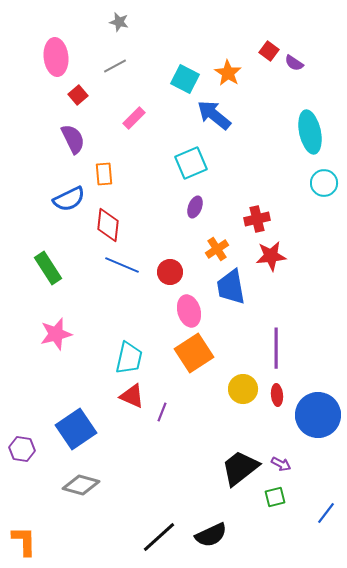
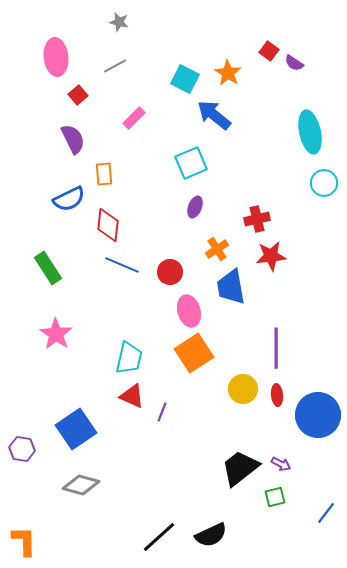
pink star at (56, 334): rotated 24 degrees counterclockwise
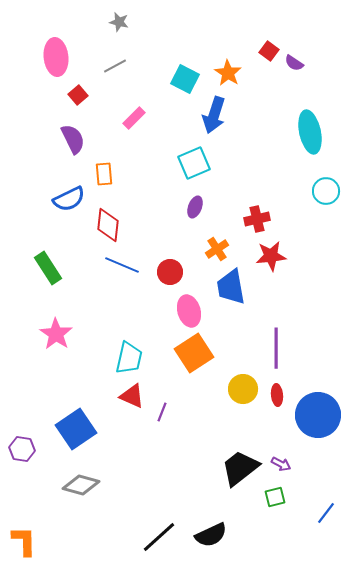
blue arrow at (214, 115): rotated 111 degrees counterclockwise
cyan square at (191, 163): moved 3 px right
cyan circle at (324, 183): moved 2 px right, 8 px down
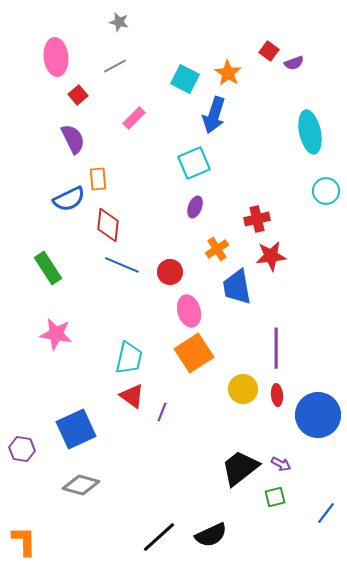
purple semicircle at (294, 63): rotated 54 degrees counterclockwise
orange rectangle at (104, 174): moved 6 px left, 5 px down
blue trapezoid at (231, 287): moved 6 px right
pink star at (56, 334): rotated 24 degrees counterclockwise
red triangle at (132, 396): rotated 12 degrees clockwise
blue square at (76, 429): rotated 9 degrees clockwise
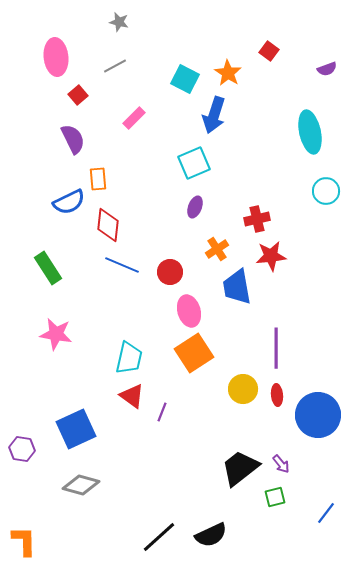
purple semicircle at (294, 63): moved 33 px right, 6 px down
blue semicircle at (69, 199): moved 3 px down
purple arrow at (281, 464): rotated 24 degrees clockwise
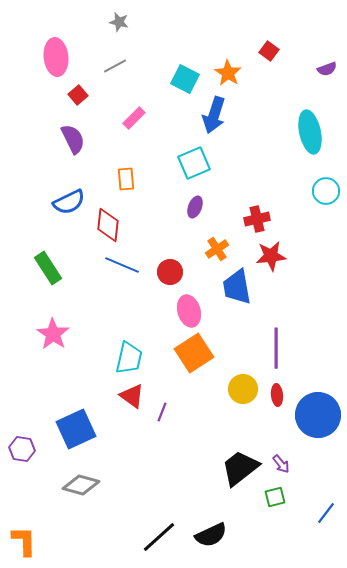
orange rectangle at (98, 179): moved 28 px right
pink star at (56, 334): moved 3 px left; rotated 24 degrees clockwise
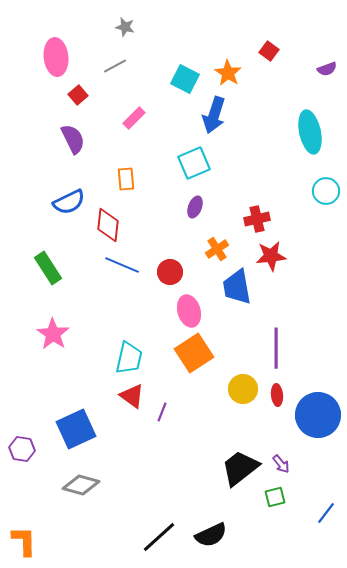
gray star at (119, 22): moved 6 px right, 5 px down
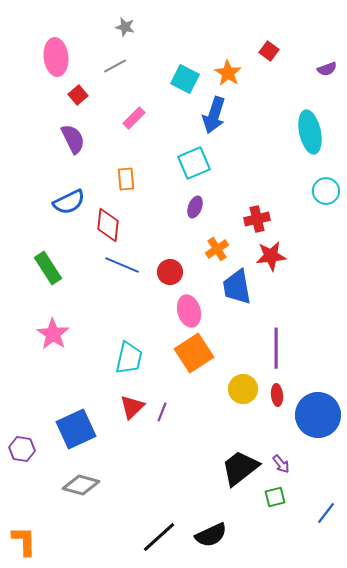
red triangle at (132, 396): moved 11 px down; rotated 40 degrees clockwise
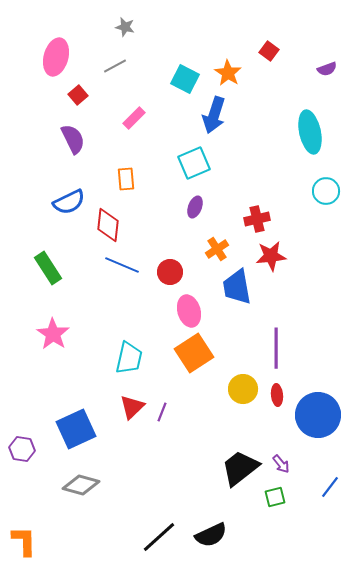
pink ellipse at (56, 57): rotated 21 degrees clockwise
blue line at (326, 513): moved 4 px right, 26 px up
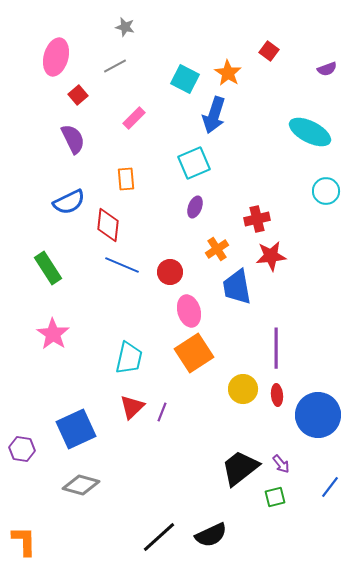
cyan ellipse at (310, 132): rotated 51 degrees counterclockwise
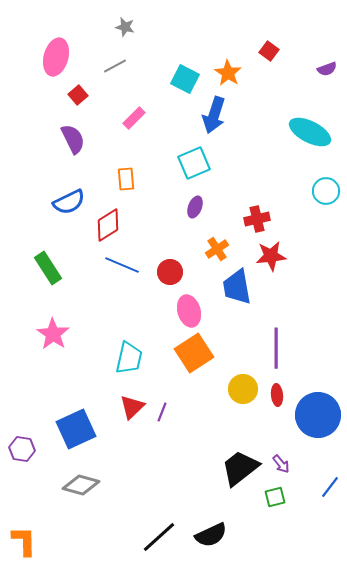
red diamond at (108, 225): rotated 52 degrees clockwise
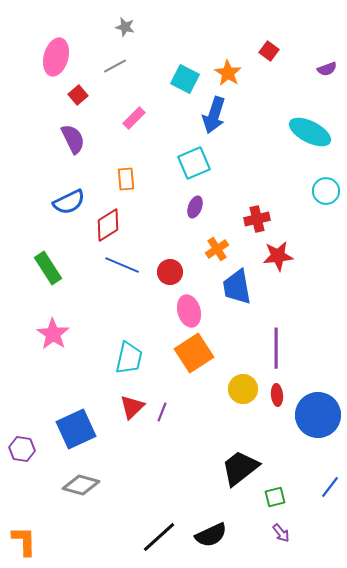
red star at (271, 256): moved 7 px right
purple arrow at (281, 464): moved 69 px down
